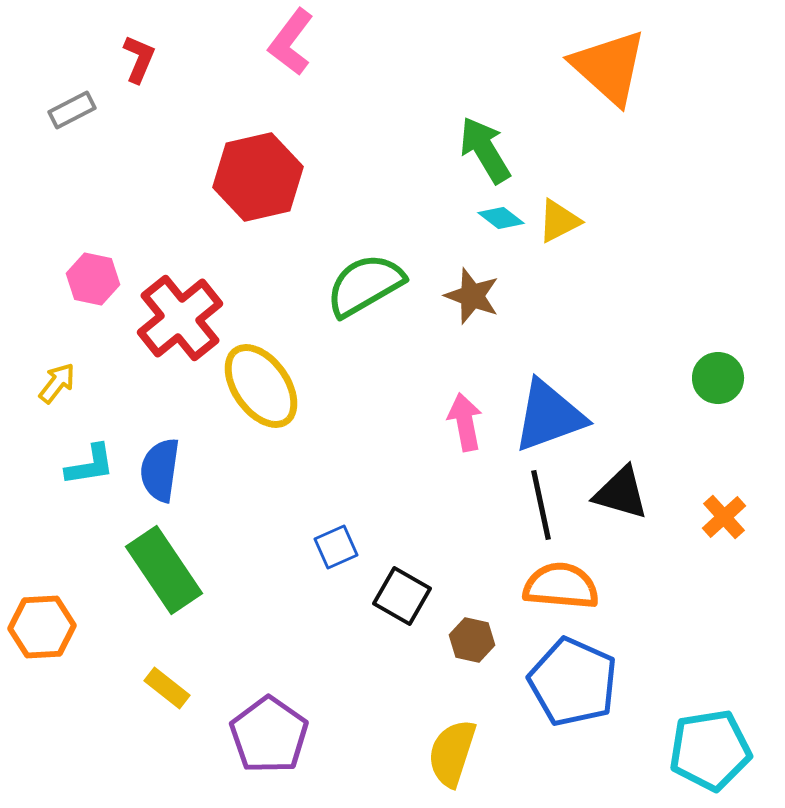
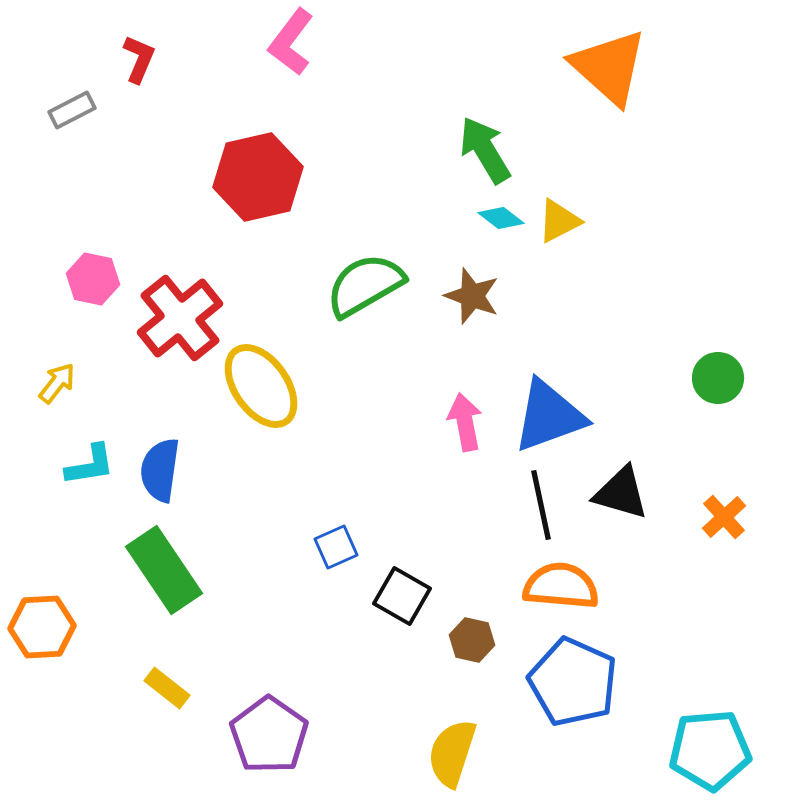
cyan pentagon: rotated 4 degrees clockwise
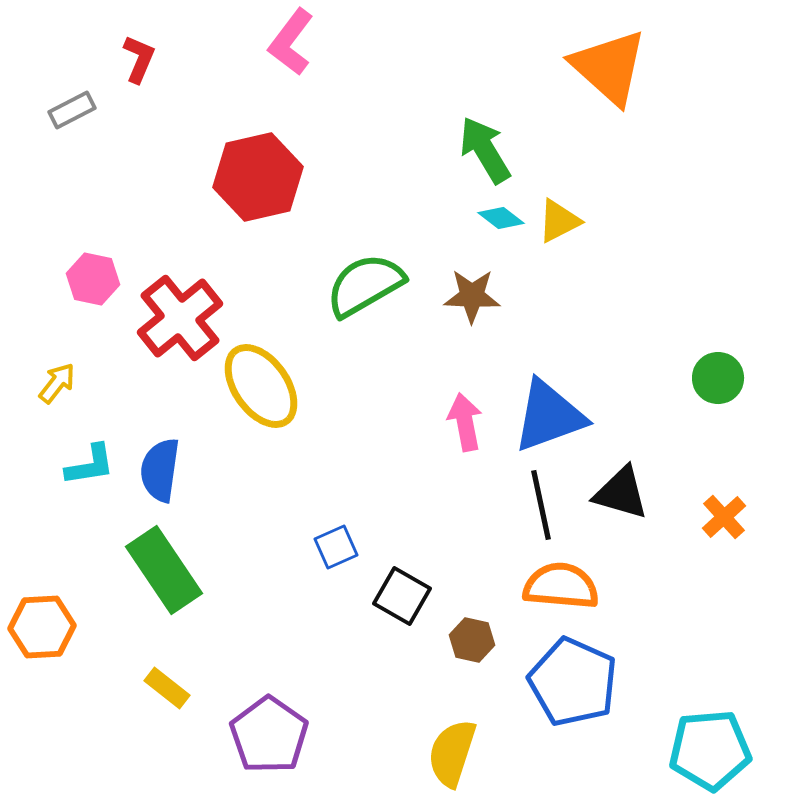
brown star: rotated 18 degrees counterclockwise
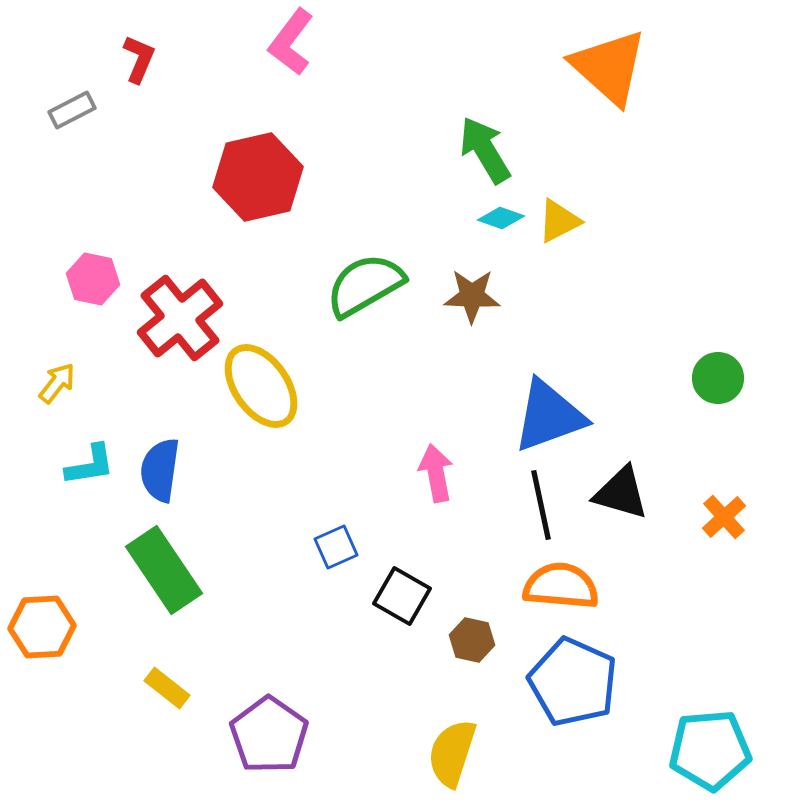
cyan diamond: rotated 18 degrees counterclockwise
pink arrow: moved 29 px left, 51 px down
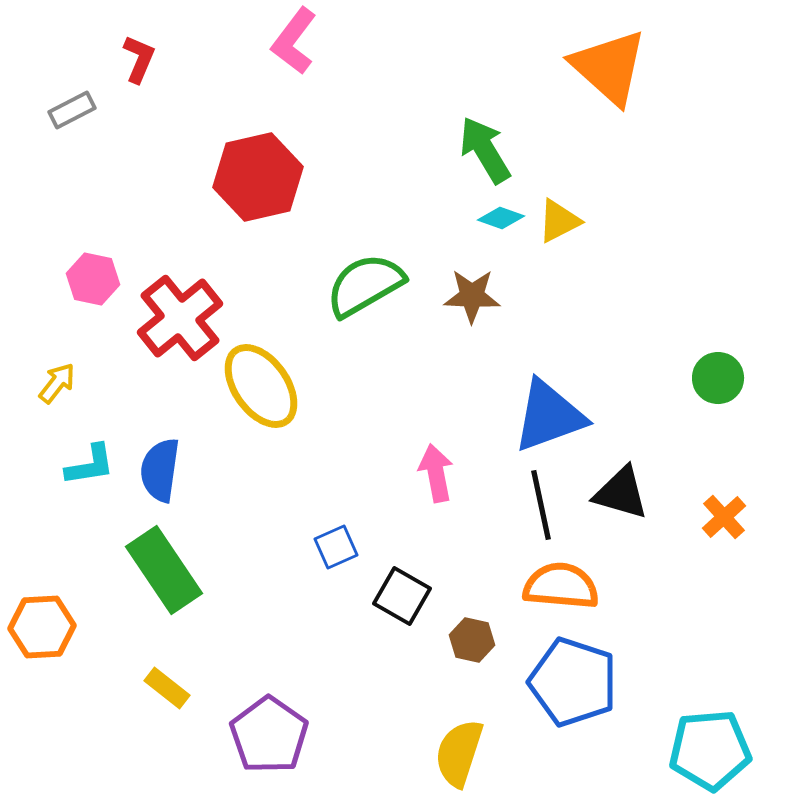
pink L-shape: moved 3 px right, 1 px up
blue pentagon: rotated 6 degrees counterclockwise
yellow semicircle: moved 7 px right
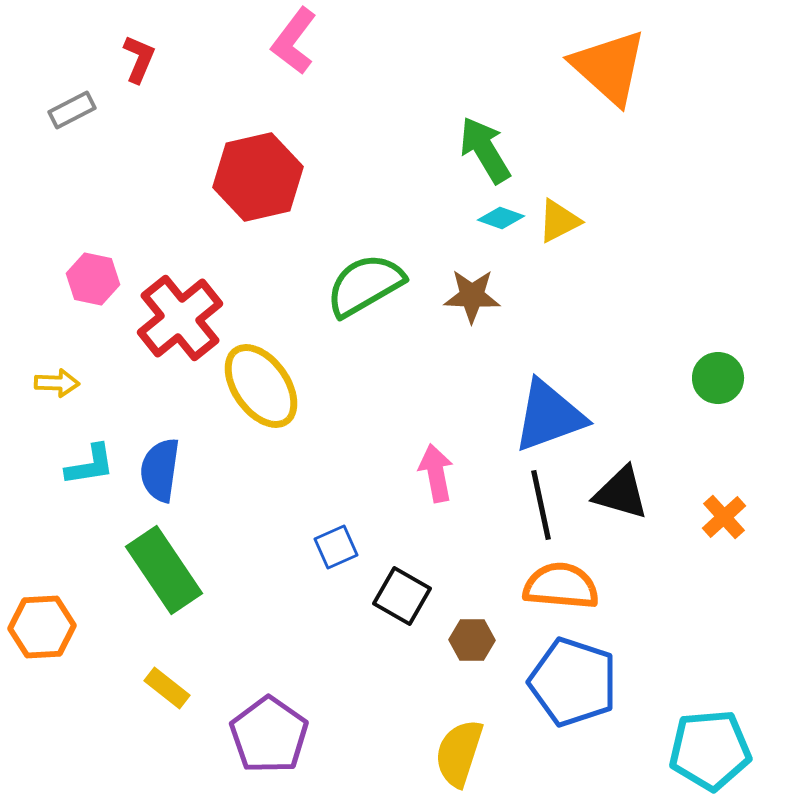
yellow arrow: rotated 54 degrees clockwise
brown hexagon: rotated 12 degrees counterclockwise
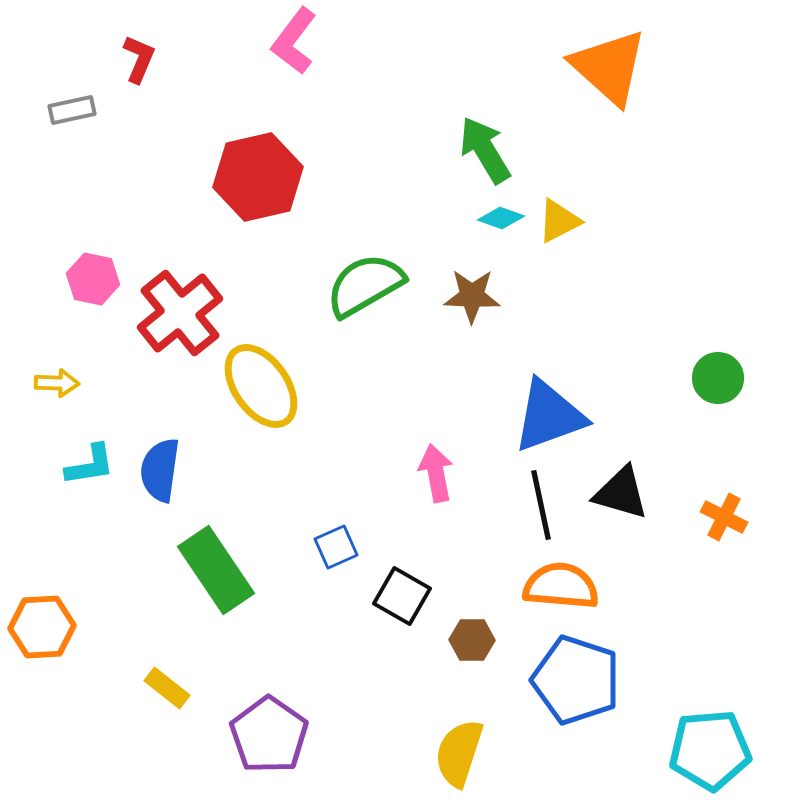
gray rectangle: rotated 15 degrees clockwise
red cross: moved 5 px up
orange cross: rotated 21 degrees counterclockwise
green rectangle: moved 52 px right
blue pentagon: moved 3 px right, 2 px up
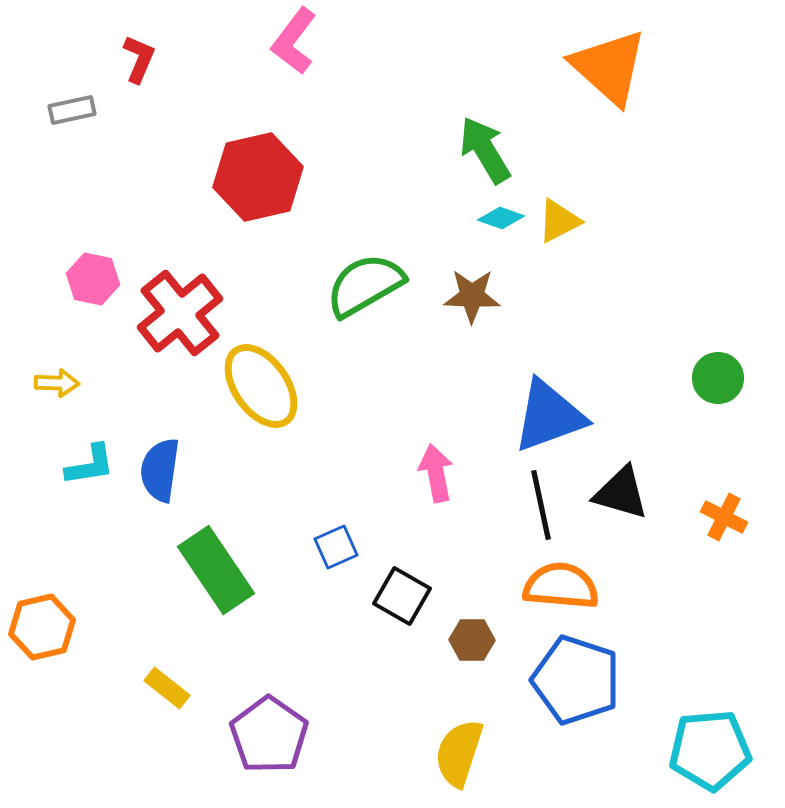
orange hexagon: rotated 10 degrees counterclockwise
